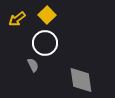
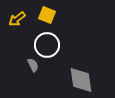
yellow square: rotated 24 degrees counterclockwise
white circle: moved 2 px right, 2 px down
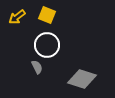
yellow arrow: moved 2 px up
gray semicircle: moved 4 px right, 2 px down
gray diamond: moved 1 px right, 1 px up; rotated 64 degrees counterclockwise
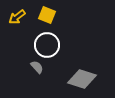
gray semicircle: rotated 16 degrees counterclockwise
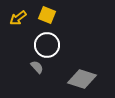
yellow arrow: moved 1 px right, 1 px down
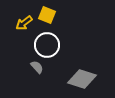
yellow arrow: moved 6 px right, 5 px down
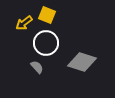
white circle: moved 1 px left, 2 px up
gray diamond: moved 17 px up
